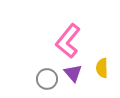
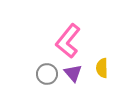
gray circle: moved 5 px up
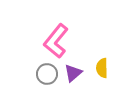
pink L-shape: moved 12 px left
purple triangle: rotated 30 degrees clockwise
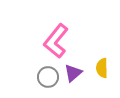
gray circle: moved 1 px right, 3 px down
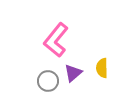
pink L-shape: moved 1 px up
gray circle: moved 4 px down
